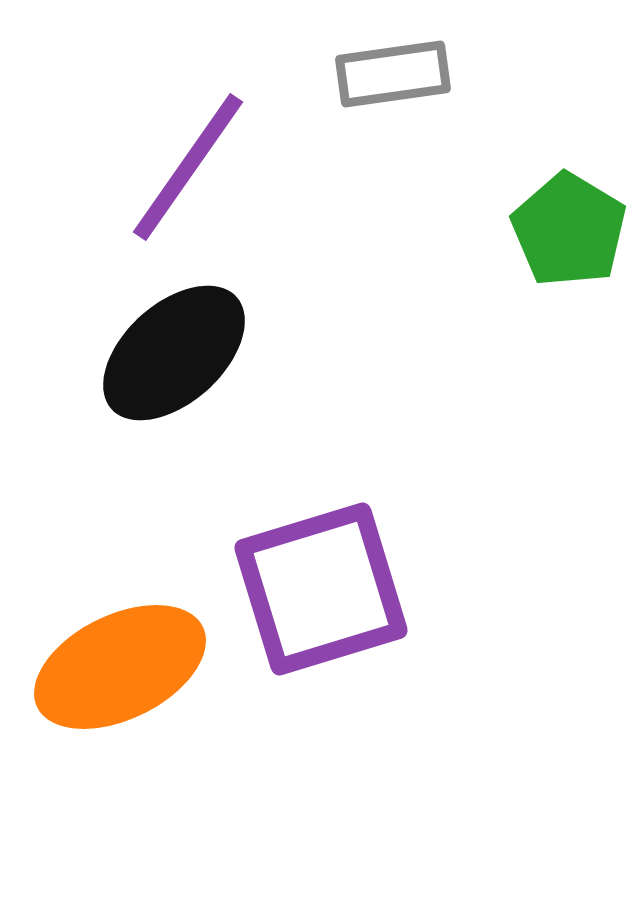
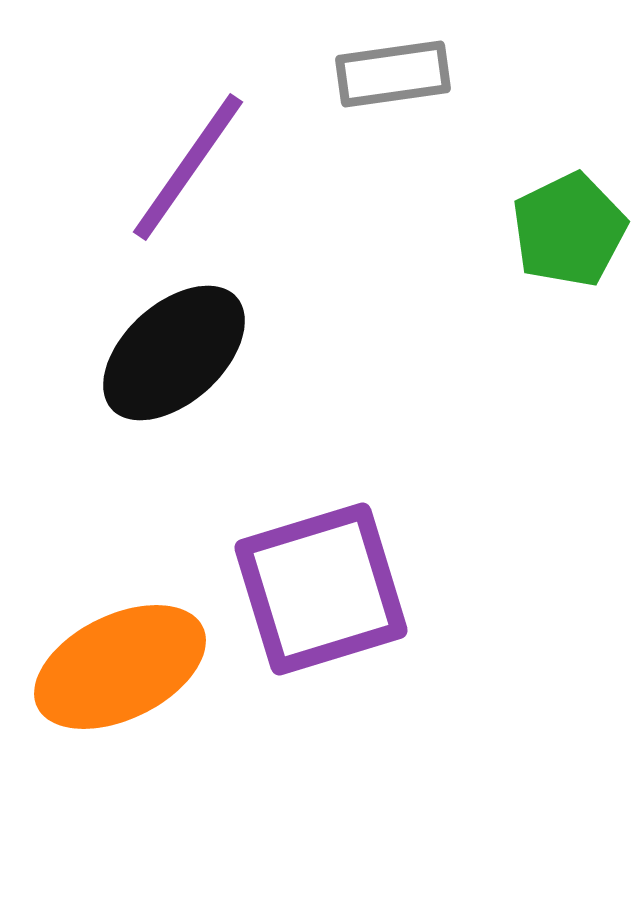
green pentagon: rotated 15 degrees clockwise
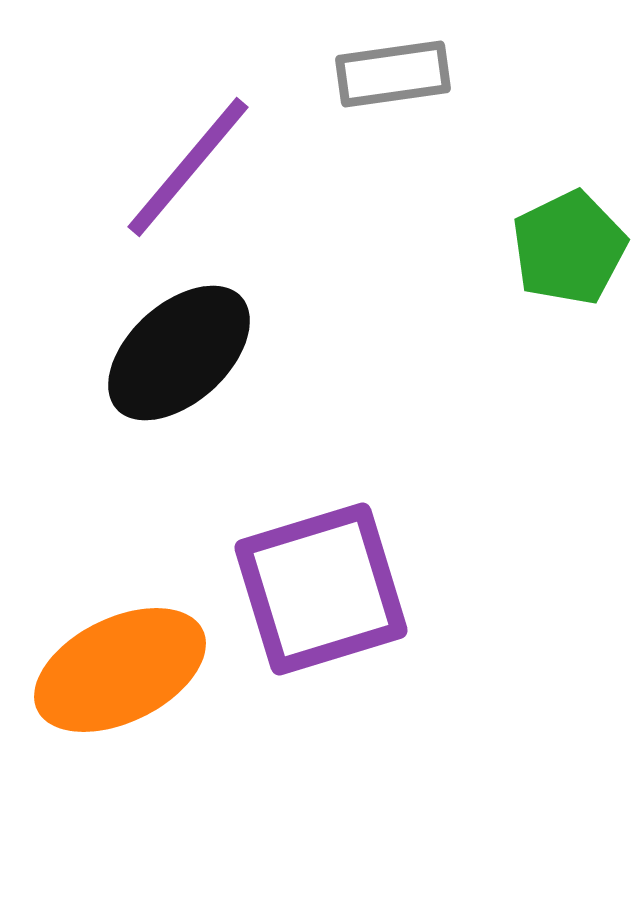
purple line: rotated 5 degrees clockwise
green pentagon: moved 18 px down
black ellipse: moved 5 px right
orange ellipse: moved 3 px down
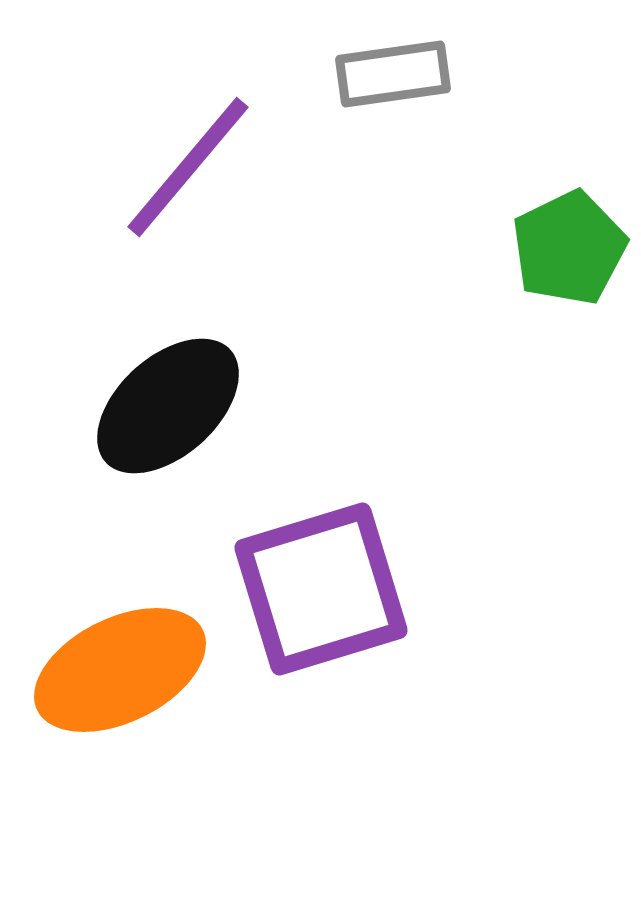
black ellipse: moved 11 px left, 53 px down
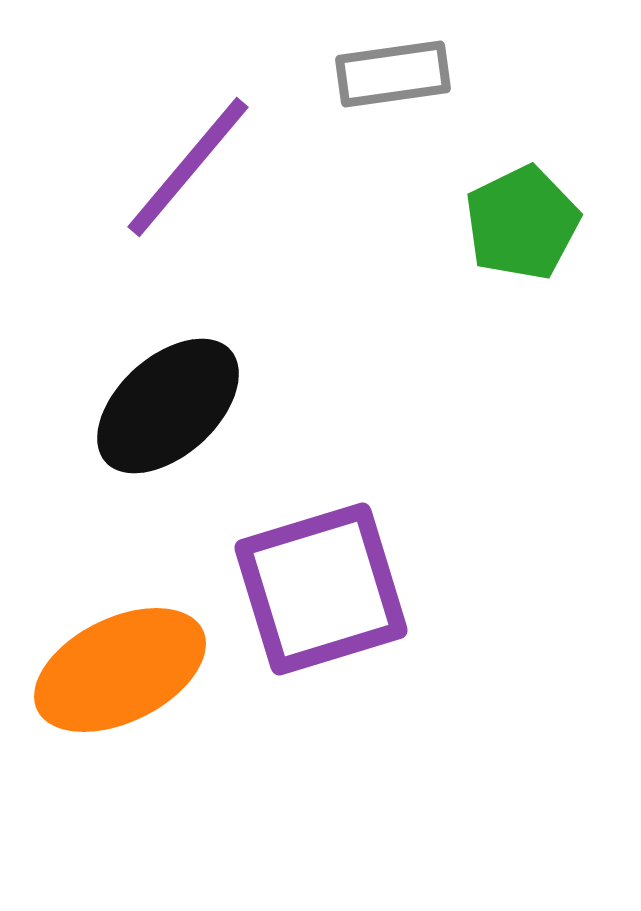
green pentagon: moved 47 px left, 25 px up
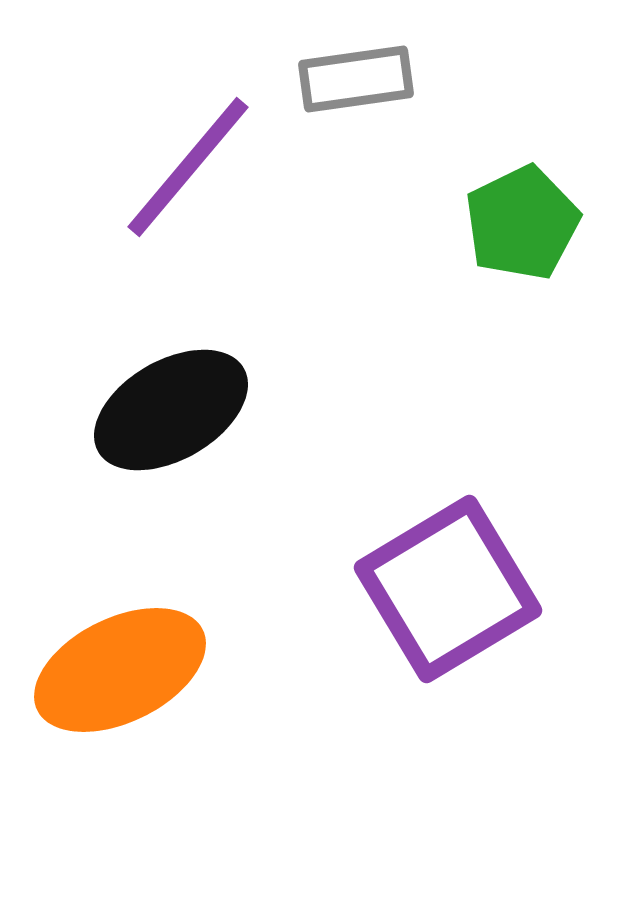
gray rectangle: moved 37 px left, 5 px down
black ellipse: moved 3 px right, 4 px down; rotated 12 degrees clockwise
purple square: moved 127 px right; rotated 14 degrees counterclockwise
